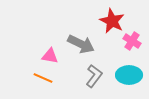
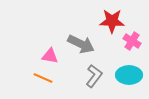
red star: rotated 25 degrees counterclockwise
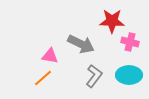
pink cross: moved 2 px left, 1 px down; rotated 18 degrees counterclockwise
orange line: rotated 66 degrees counterclockwise
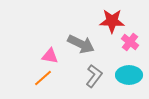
pink cross: rotated 24 degrees clockwise
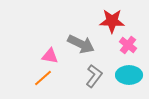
pink cross: moved 2 px left, 3 px down
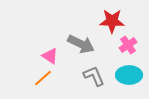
pink cross: rotated 18 degrees clockwise
pink triangle: rotated 24 degrees clockwise
gray L-shape: rotated 60 degrees counterclockwise
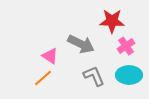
pink cross: moved 2 px left, 1 px down
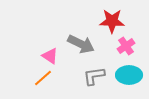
gray L-shape: rotated 75 degrees counterclockwise
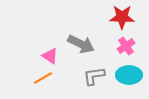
red star: moved 10 px right, 4 px up
orange line: rotated 12 degrees clockwise
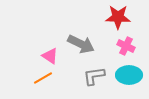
red star: moved 4 px left
pink cross: rotated 30 degrees counterclockwise
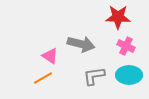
gray arrow: rotated 12 degrees counterclockwise
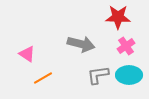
pink cross: rotated 30 degrees clockwise
pink triangle: moved 23 px left, 2 px up
gray L-shape: moved 4 px right, 1 px up
